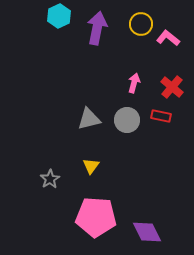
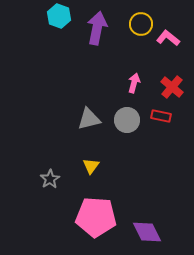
cyan hexagon: rotated 15 degrees counterclockwise
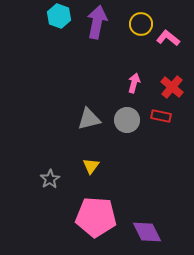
purple arrow: moved 6 px up
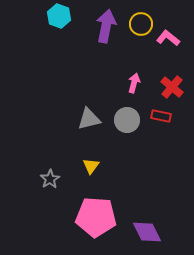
purple arrow: moved 9 px right, 4 px down
